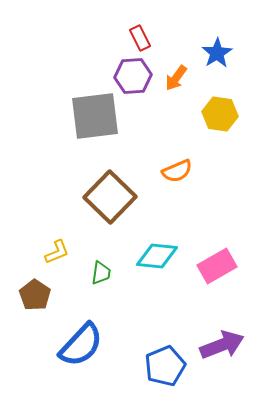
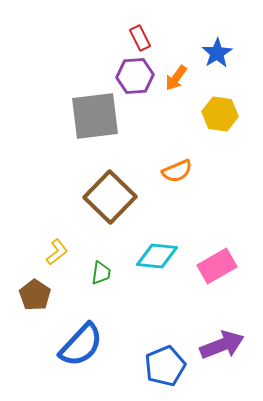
purple hexagon: moved 2 px right
yellow L-shape: rotated 16 degrees counterclockwise
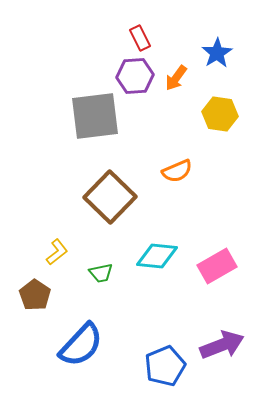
green trapezoid: rotated 70 degrees clockwise
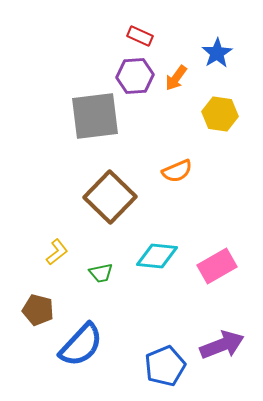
red rectangle: moved 2 px up; rotated 40 degrees counterclockwise
brown pentagon: moved 3 px right, 15 px down; rotated 20 degrees counterclockwise
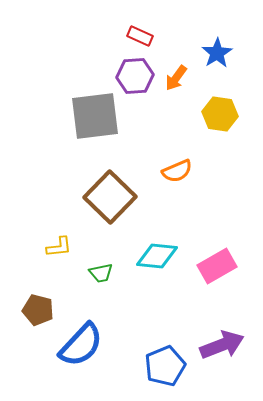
yellow L-shape: moved 2 px right, 5 px up; rotated 32 degrees clockwise
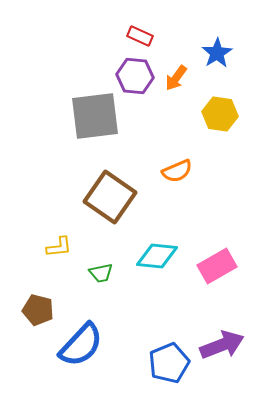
purple hexagon: rotated 9 degrees clockwise
brown square: rotated 9 degrees counterclockwise
blue pentagon: moved 4 px right, 3 px up
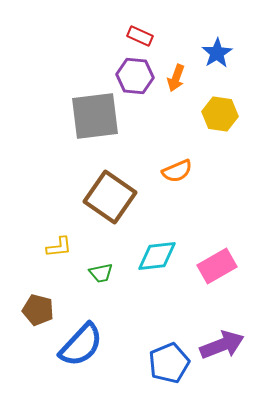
orange arrow: rotated 16 degrees counterclockwise
cyan diamond: rotated 12 degrees counterclockwise
